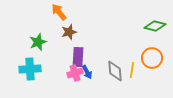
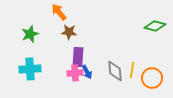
brown star: rotated 21 degrees clockwise
green star: moved 8 px left, 8 px up
orange circle: moved 20 px down
pink cross: rotated 14 degrees clockwise
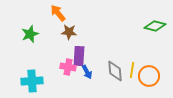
orange arrow: moved 1 px left, 1 px down
purple rectangle: moved 1 px right, 1 px up
cyan cross: moved 2 px right, 12 px down
pink cross: moved 7 px left, 6 px up; rotated 14 degrees clockwise
orange circle: moved 3 px left, 2 px up
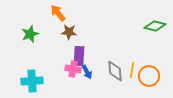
pink cross: moved 5 px right, 2 px down
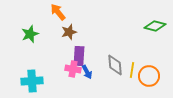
orange arrow: moved 1 px up
brown star: rotated 21 degrees counterclockwise
gray diamond: moved 6 px up
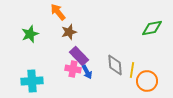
green diamond: moved 3 px left, 2 px down; rotated 25 degrees counterclockwise
purple rectangle: rotated 48 degrees counterclockwise
orange circle: moved 2 px left, 5 px down
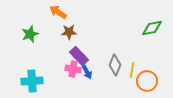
orange arrow: rotated 18 degrees counterclockwise
brown star: rotated 14 degrees clockwise
gray diamond: rotated 25 degrees clockwise
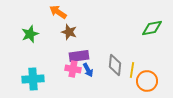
brown star: rotated 21 degrees clockwise
purple rectangle: rotated 54 degrees counterclockwise
gray diamond: rotated 15 degrees counterclockwise
blue arrow: moved 1 px right, 2 px up
cyan cross: moved 1 px right, 2 px up
